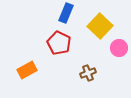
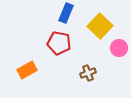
red pentagon: rotated 15 degrees counterclockwise
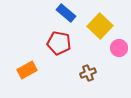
blue rectangle: rotated 72 degrees counterclockwise
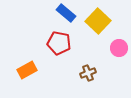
yellow square: moved 2 px left, 5 px up
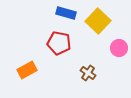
blue rectangle: rotated 24 degrees counterclockwise
brown cross: rotated 35 degrees counterclockwise
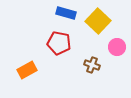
pink circle: moved 2 px left, 1 px up
brown cross: moved 4 px right, 8 px up; rotated 14 degrees counterclockwise
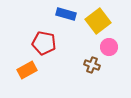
blue rectangle: moved 1 px down
yellow square: rotated 10 degrees clockwise
red pentagon: moved 15 px left
pink circle: moved 8 px left
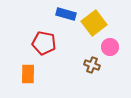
yellow square: moved 4 px left, 2 px down
pink circle: moved 1 px right
orange rectangle: moved 1 px right, 4 px down; rotated 60 degrees counterclockwise
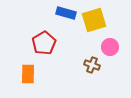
blue rectangle: moved 1 px up
yellow square: moved 3 px up; rotated 20 degrees clockwise
red pentagon: rotated 30 degrees clockwise
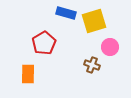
yellow square: moved 1 px down
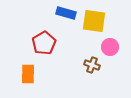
yellow square: rotated 25 degrees clockwise
